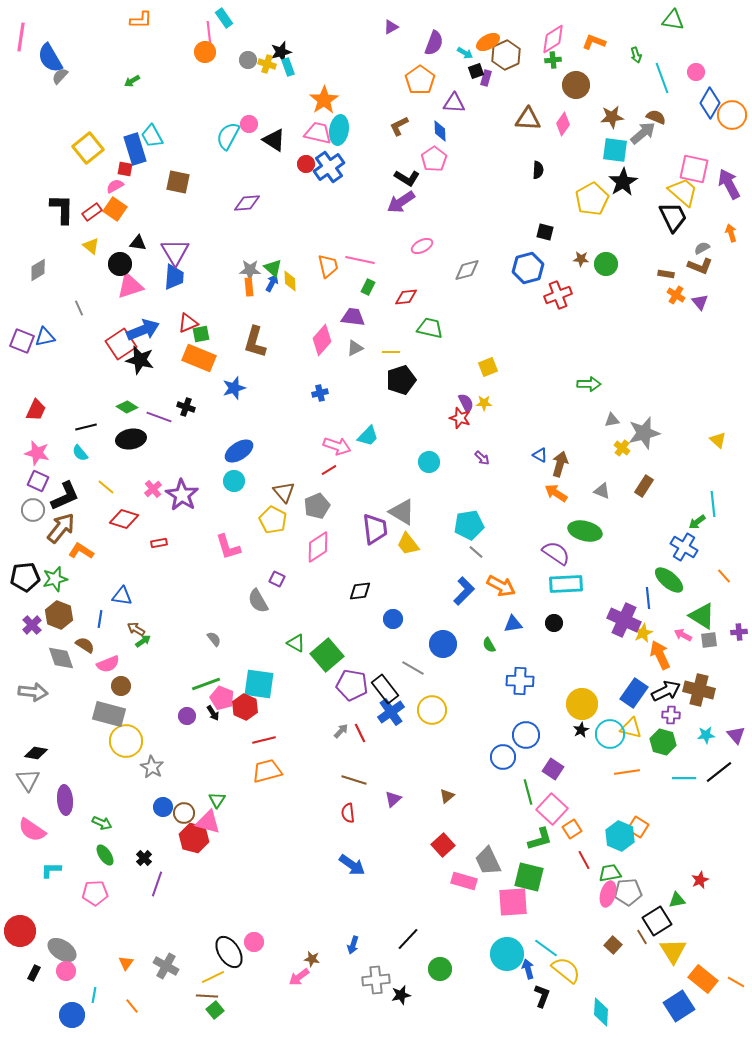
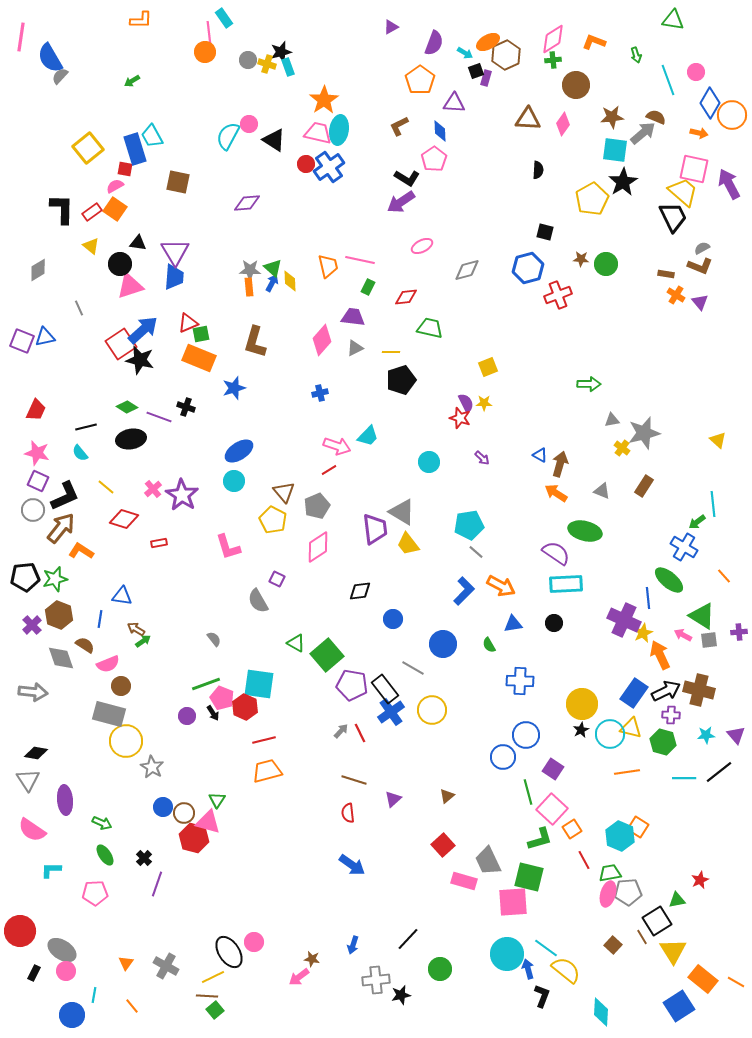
cyan line at (662, 78): moved 6 px right, 2 px down
orange arrow at (731, 233): moved 32 px left, 100 px up; rotated 120 degrees clockwise
blue arrow at (143, 330): rotated 20 degrees counterclockwise
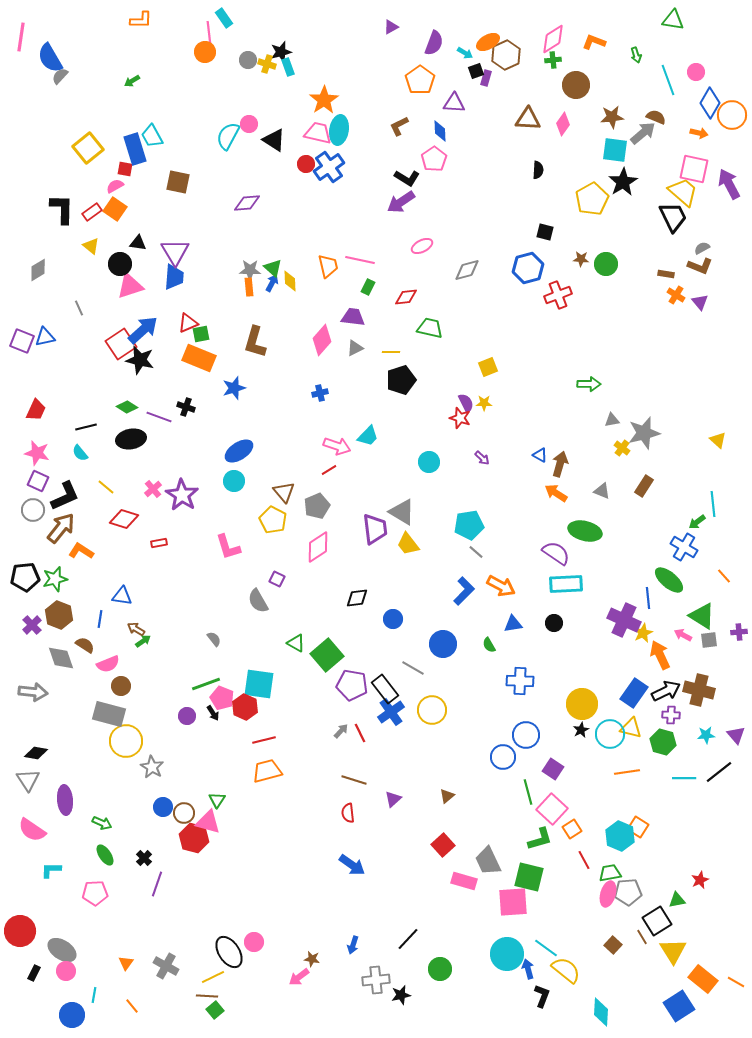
black diamond at (360, 591): moved 3 px left, 7 px down
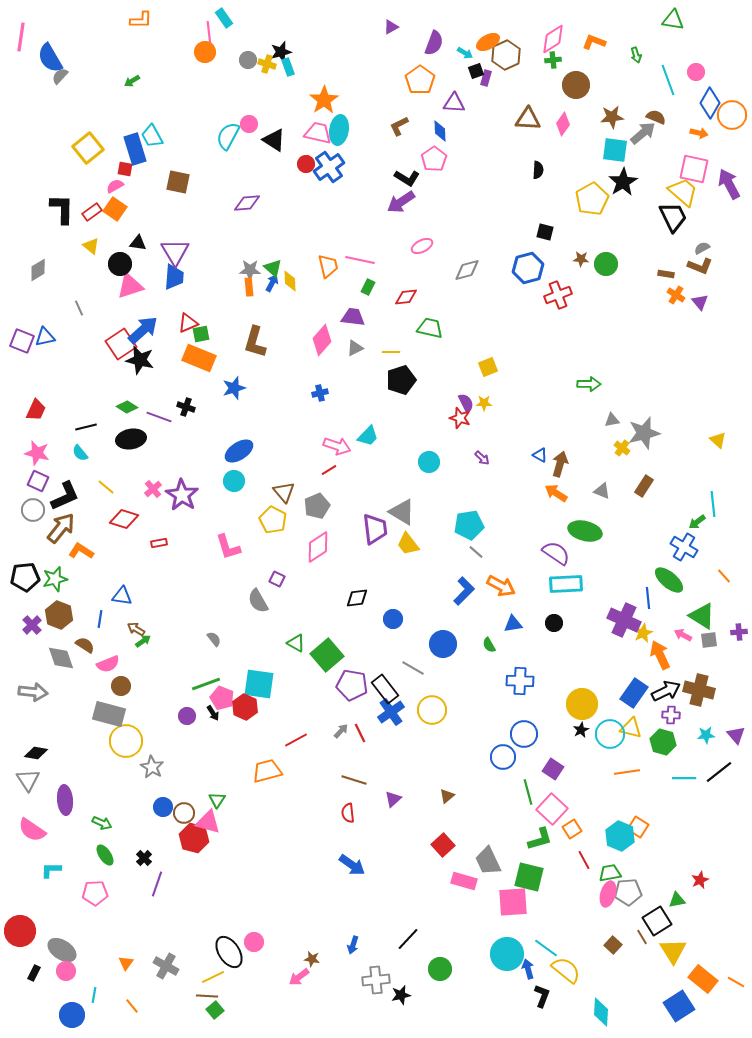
blue circle at (526, 735): moved 2 px left, 1 px up
red line at (264, 740): moved 32 px right; rotated 15 degrees counterclockwise
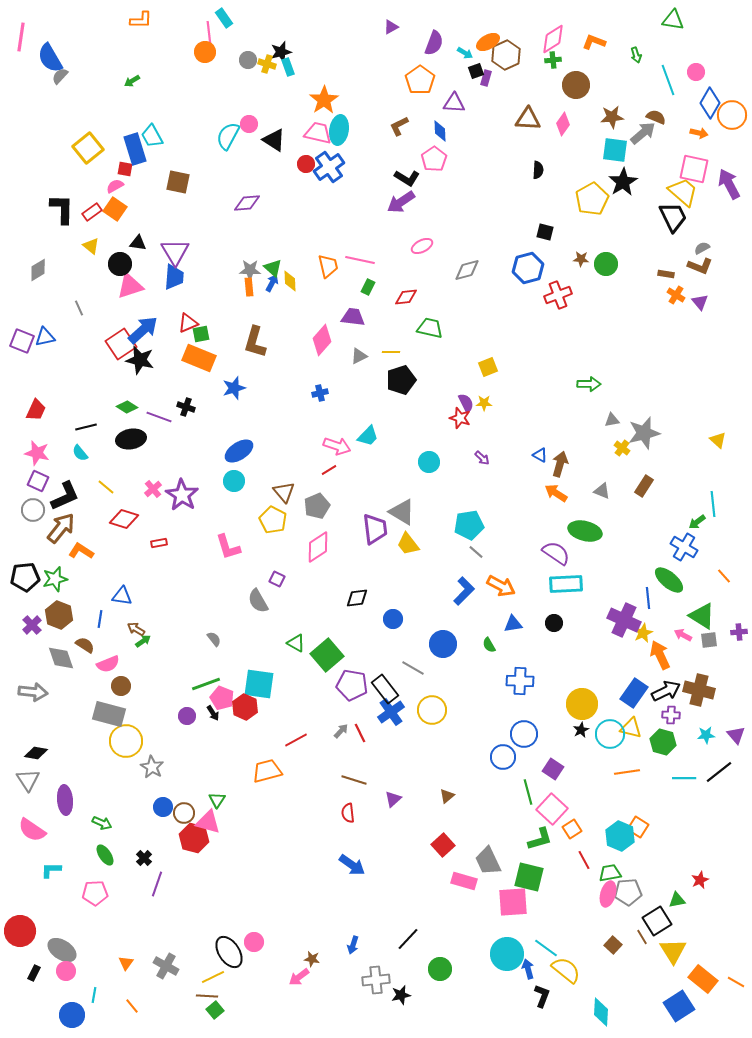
gray triangle at (355, 348): moved 4 px right, 8 px down
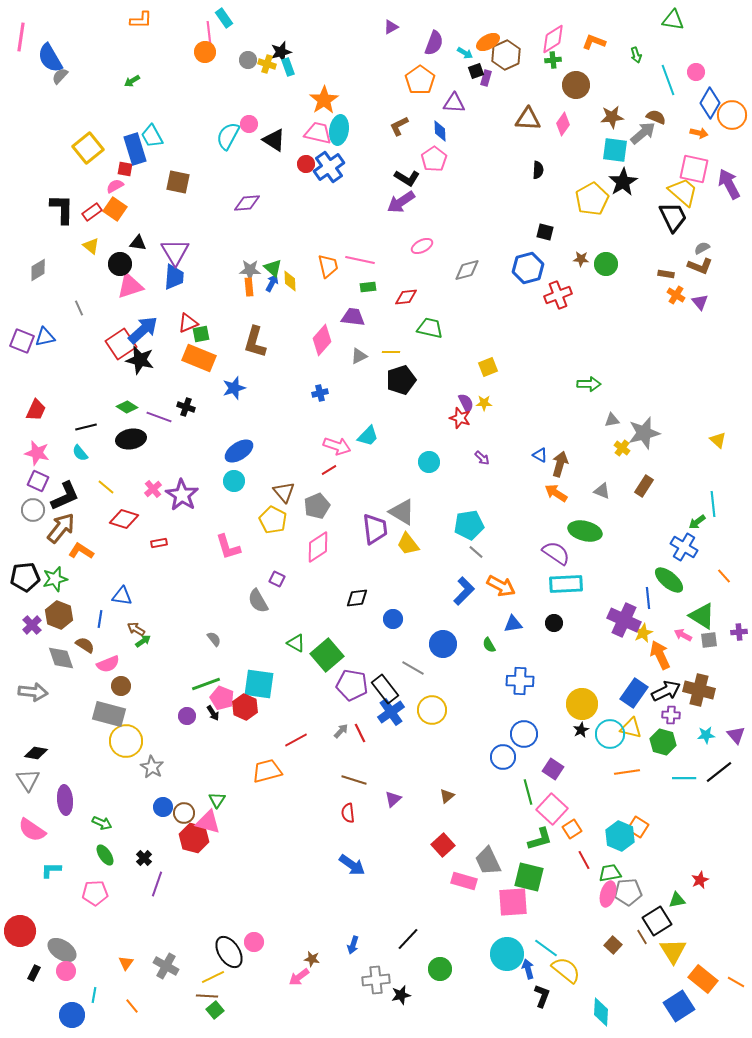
green rectangle at (368, 287): rotated 56 degrees clockwise
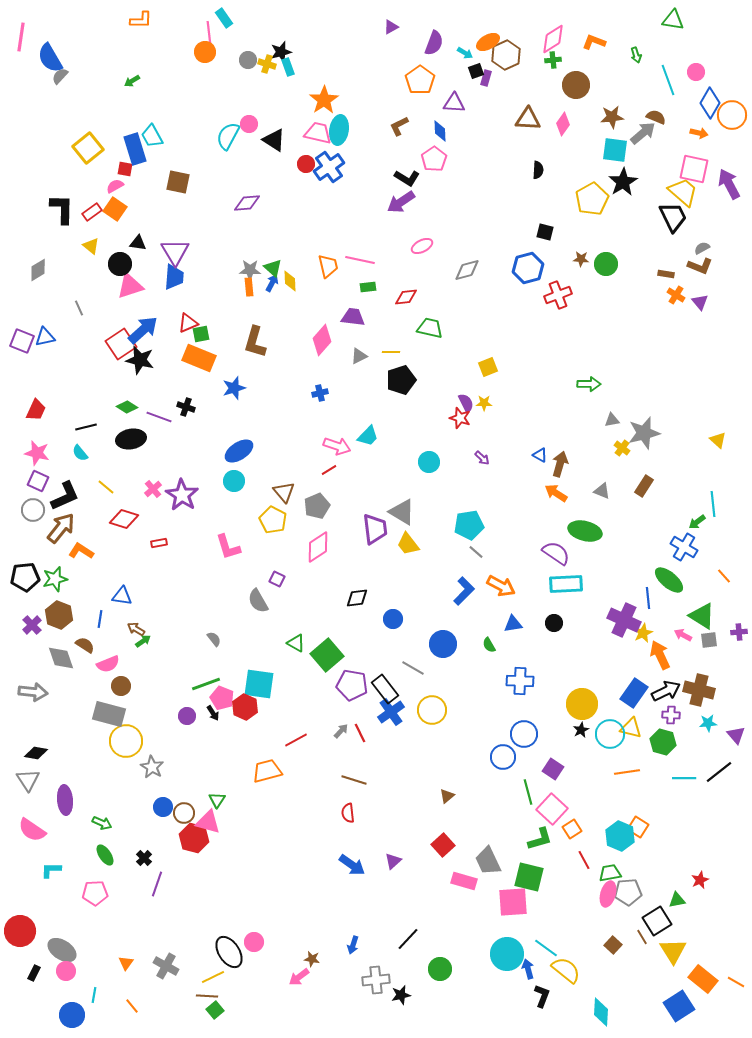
cyan star at (706, 735): moved 2 px right, 12 px up
purple triangle at (393, 799): moved 62 px down
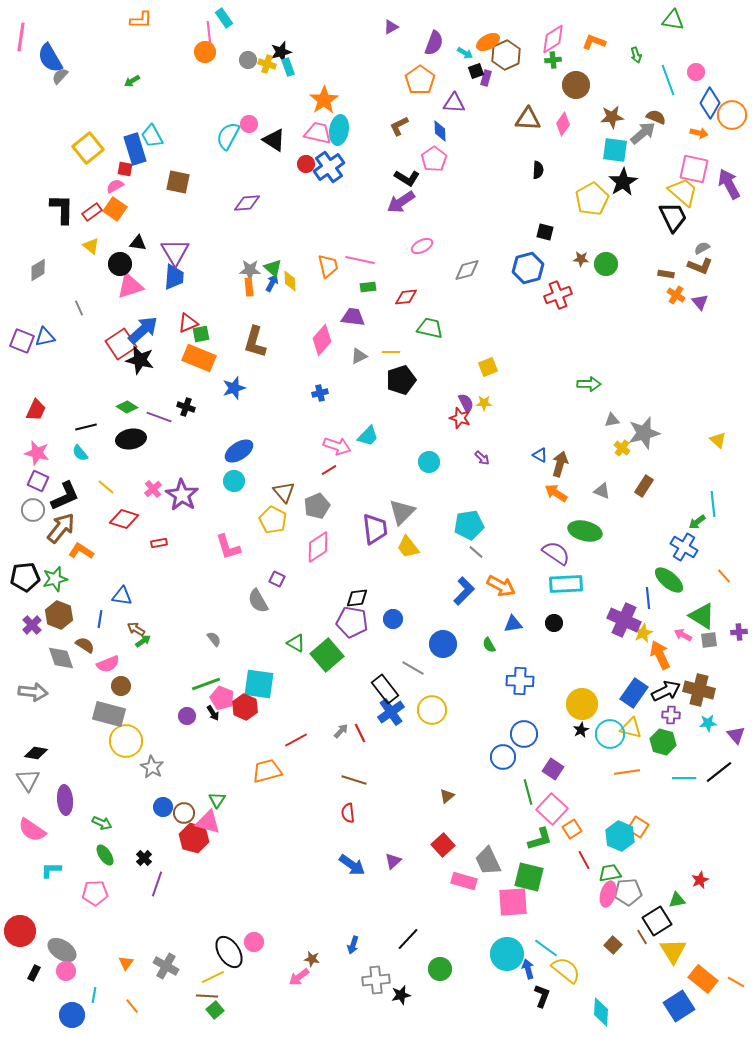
gray triangle at (402, 512): rotated 44 degrees clockwise
yellow trapezoid at (408, 544): moved 3 px down
purple pentagon at (352, 685): moved 63 px up
